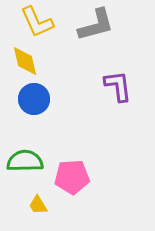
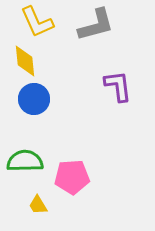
yellow diamond: rotated 8 degrees clockwise
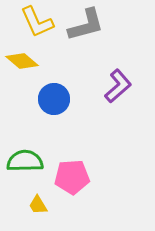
gray L-shape: moved 10 px left
yellow diamond: moved 3 px left; rotated 44 degrees counterclockwise
purple L-shape: rotated 56 degrees clockwise
blue circle: moved 20 px right
